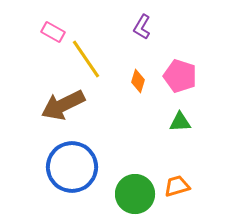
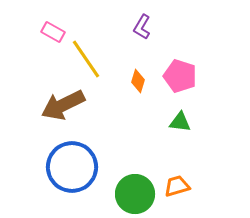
green triangle: rotated 10 degrees clockwise
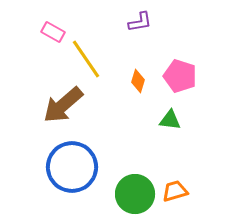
purple L-shape: moved 2 px left, 5 px up; rotated 130 degrees counterclockwise
brown arrow: rotated 15 degrees counterclockwise
green triangle: moved 10 px left, 2 px up
orange trapezoid: moved 2 px left, 5 px down
